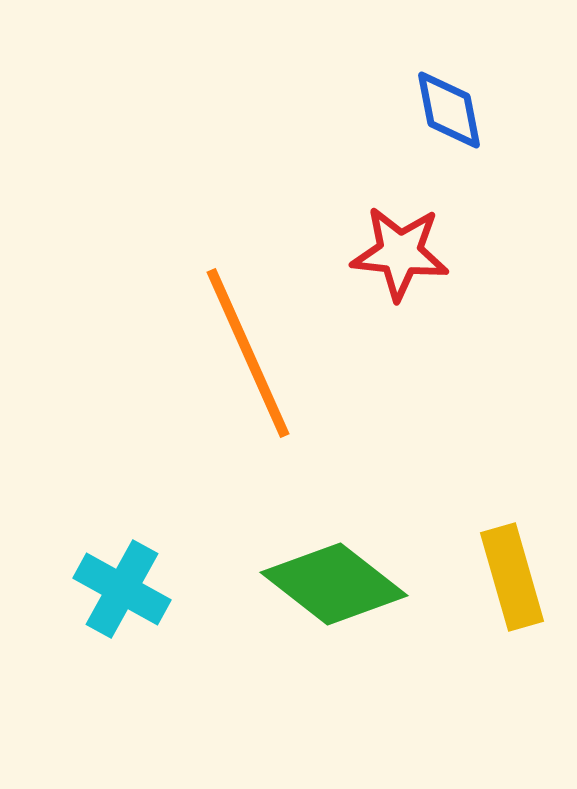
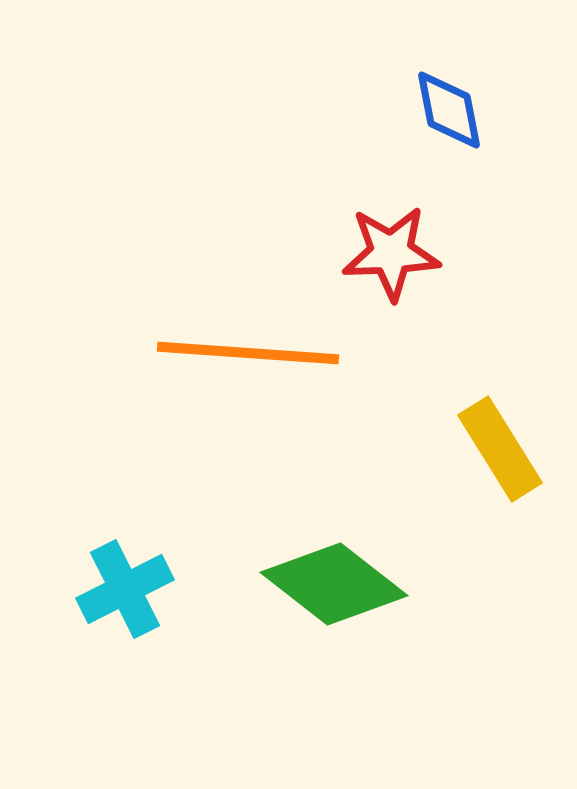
red star: moved 9 px left; rotated 8 degrees counterclockwise
orange line: rotated 62 degrees counterclockwise
yellow rectangle: moved 12 px left, 128 px up; rotated 16 degrees counterclockwise
cyan cross: moved 3 px right; rotated 34 degrees clockwise
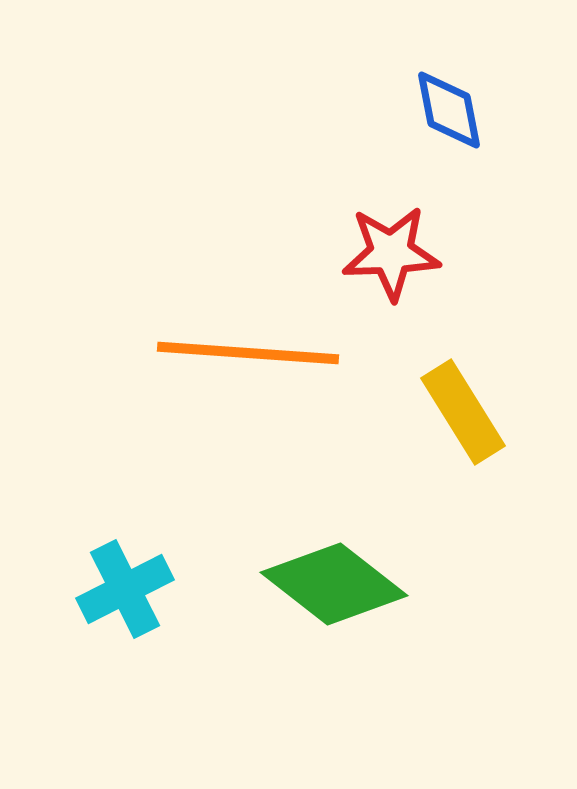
yellow rectangle: moved 37 px left, 37 px up
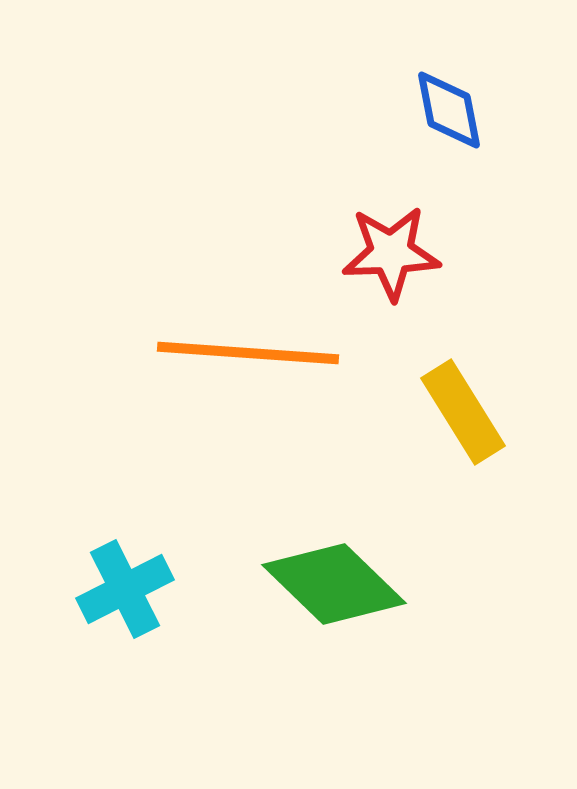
green diamond: rotated 6 degrees clockwise
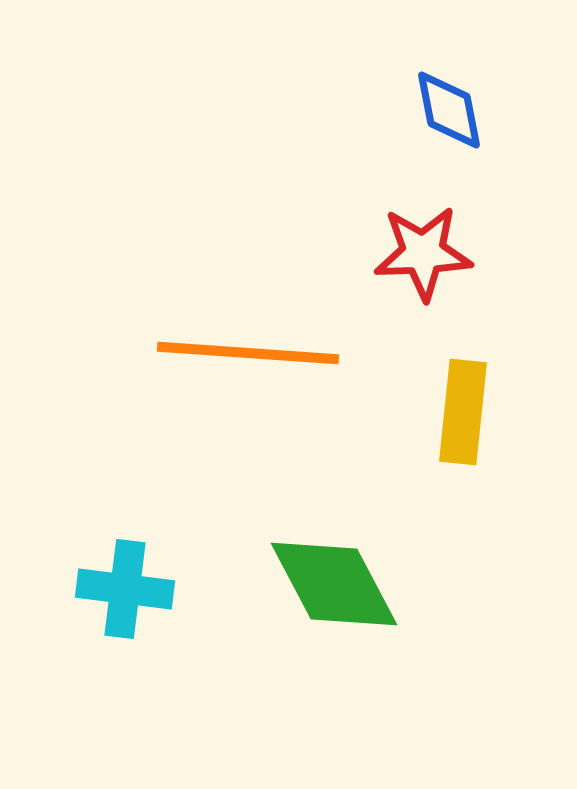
red star: moved 32 px right
yellow rectangle: rotated 38 degrees clockwise
green diamond: rotated 18 degrees clockwise
cyan cross: rotated 34 degrees clockwise
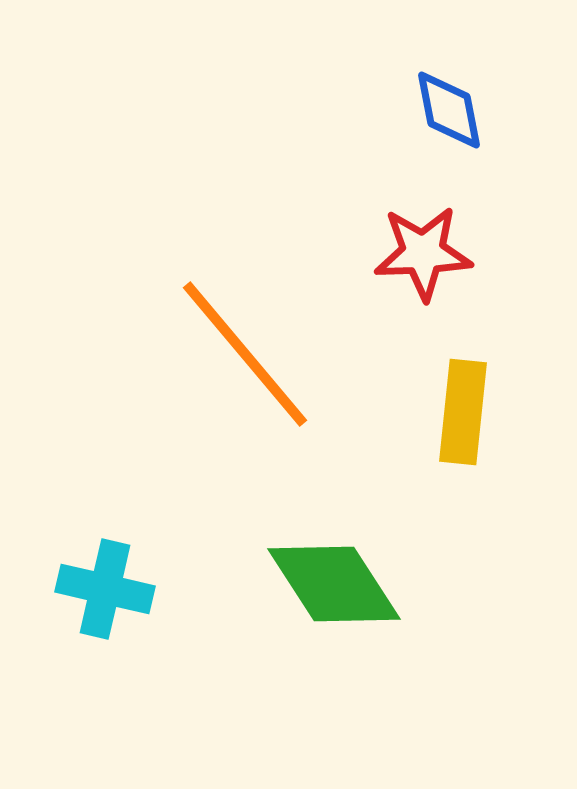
orange line: moved 3 px left, 1 px down; rotated 46 degrees clockwise
green diamond: rotated 5 degrees counterclockwise
cyan cross: moved 20 px left; rotated 6 degrees clockwise
